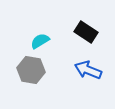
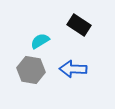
black rectangle: moved 7 px left, 7 px up
blue arrow: moved 15 px left, 1 px up; rotated 20 degrees counterclockwise
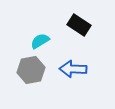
gray hexagon: rotated 20 degrees counterclockwise
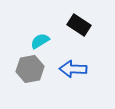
gray hexagon: moved 1 px left, 1 px up
